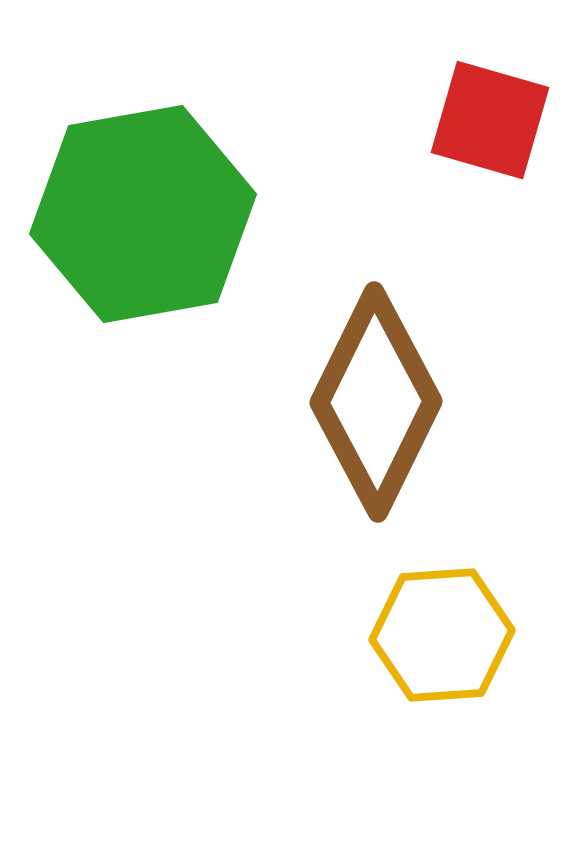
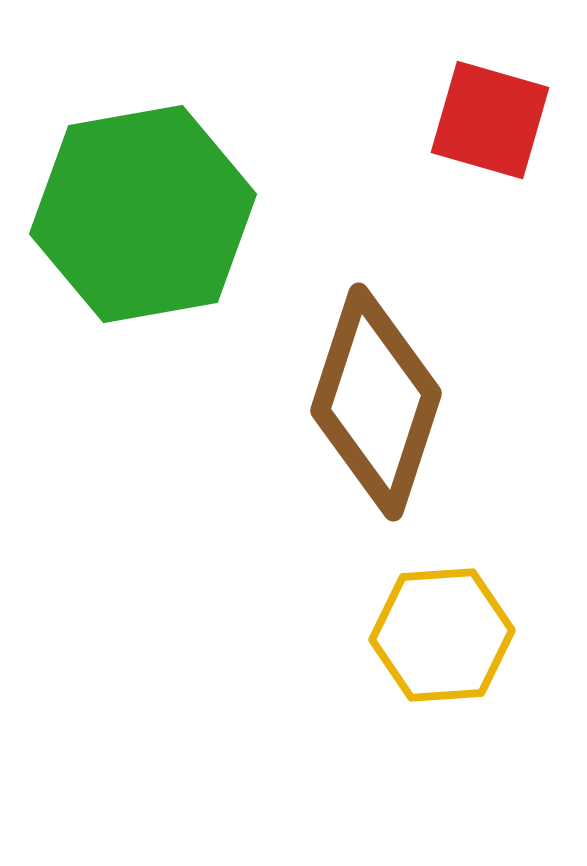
brown diamond: rotated 8 degrees counterclockwise
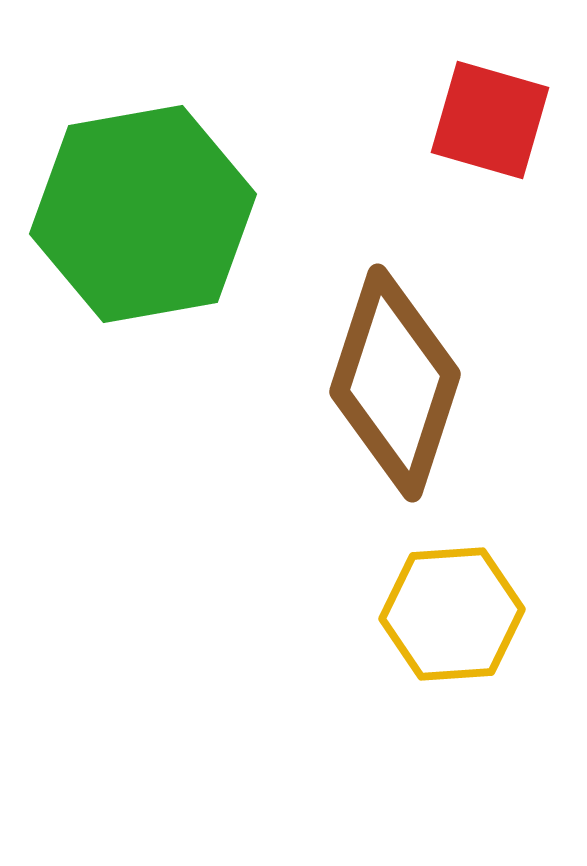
brown diamond: moved 19 px right, 19 px up
yellow hexagon: moved 10 px right, 21 px up
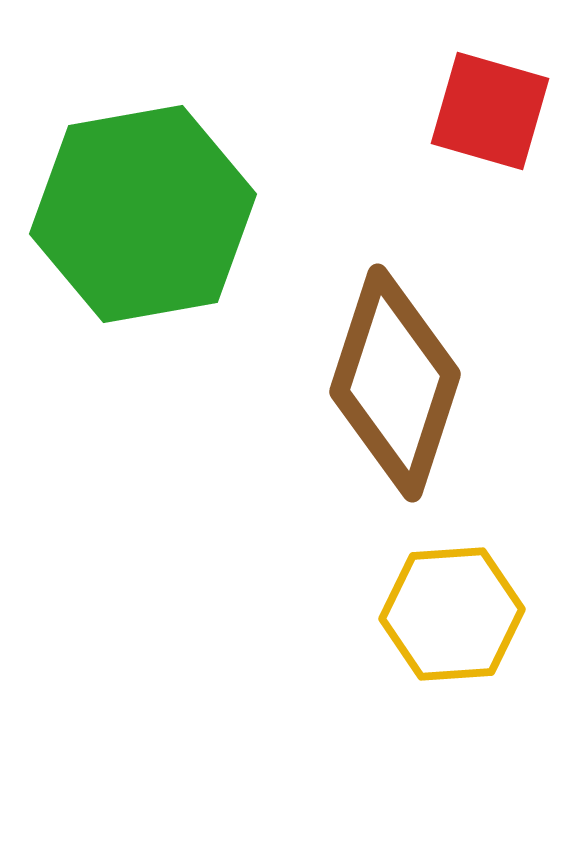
red square: moved 9 px up
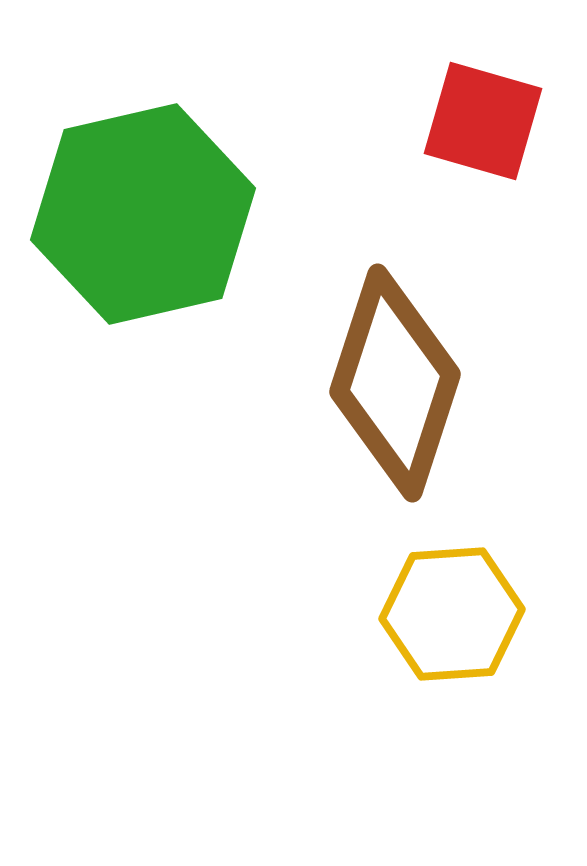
red square: moved 7 px left, 10 px down
green hexagon: rotated 3 degrees counterclockwise
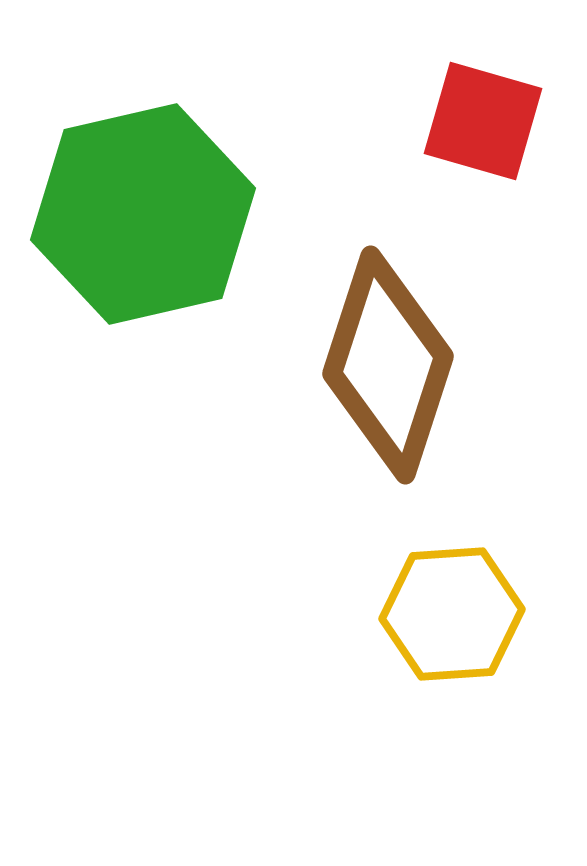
brown diamond: moved 7 px left, 18 px up
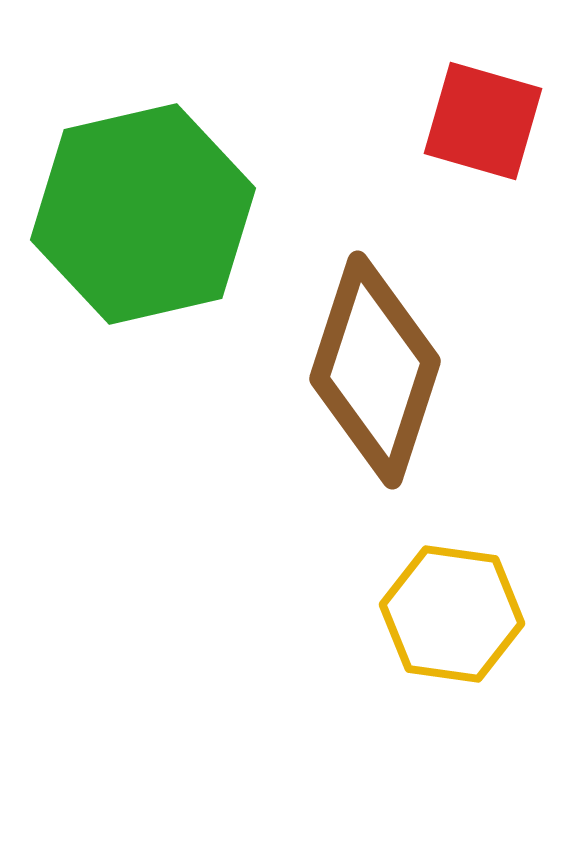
brown diamond: moved 13 px left, 5 px down
yellow hexagon: rotated 12 degrees clockwise
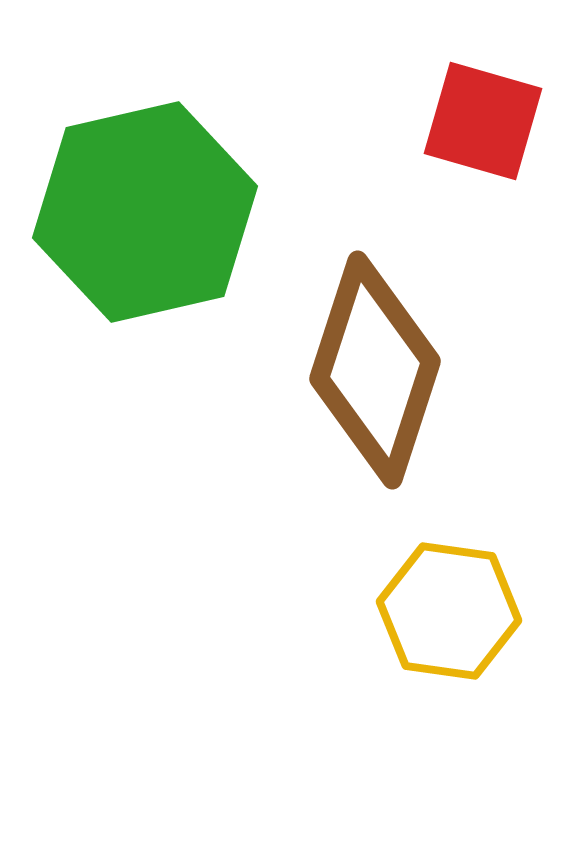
green hexagon: moved 2 px right, 2 px up
yellow hexagon: moved 3 px left, 3 px up
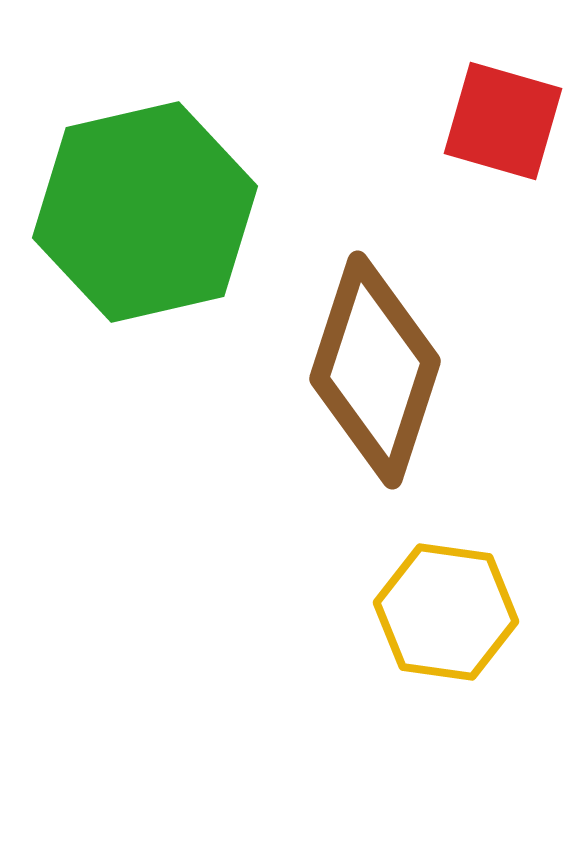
red square: moved 20 px right
yellow hexagon: moved 3 px left, 1 px down
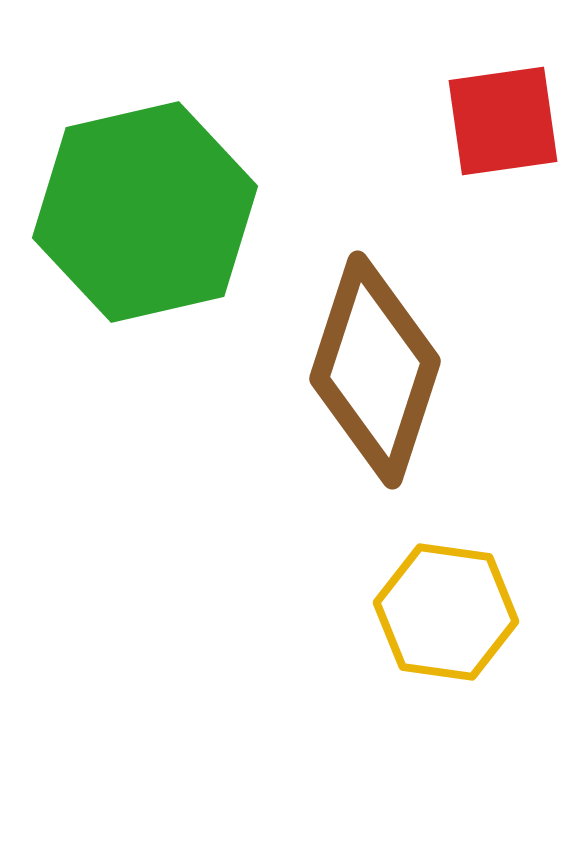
red square: rotated 24 degrees counterclockwise
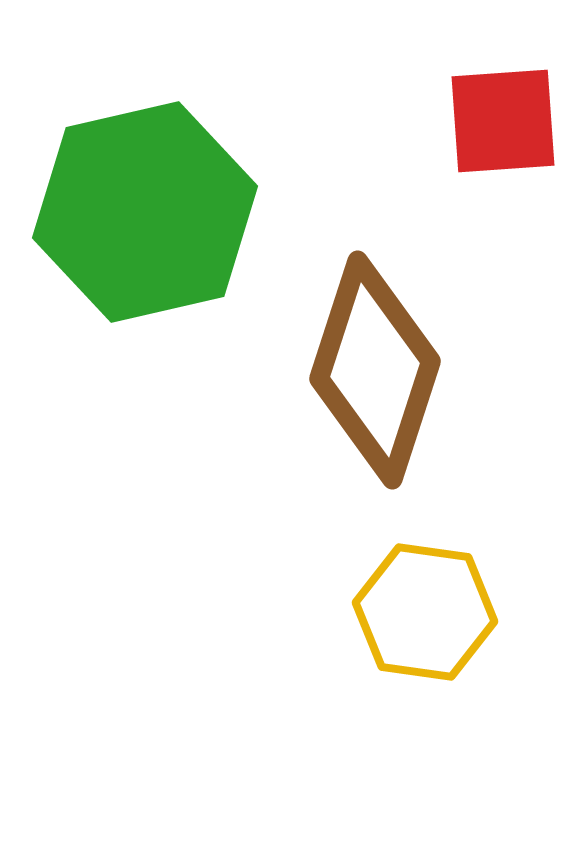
red square: rotated 4 degrees clockwise
yellow hexagon: moved 21 px left
